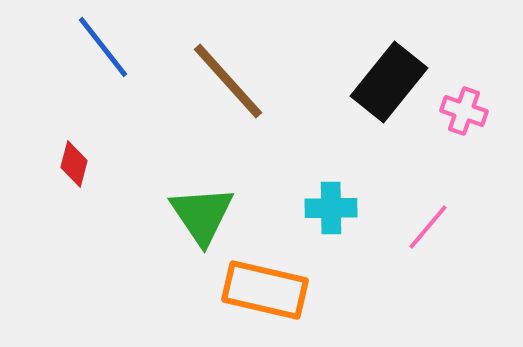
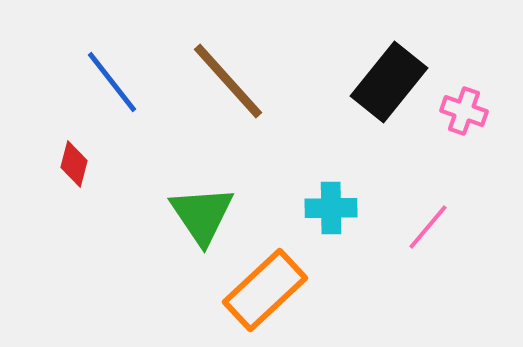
blue line: moved 9 px right, 35 px down
orange rectangle: rotated 56 degrees counterclockwise
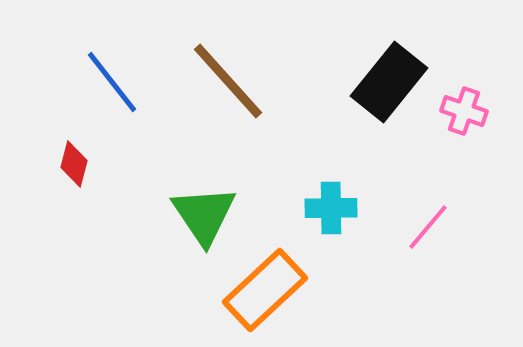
green triangle: moved 2 px right
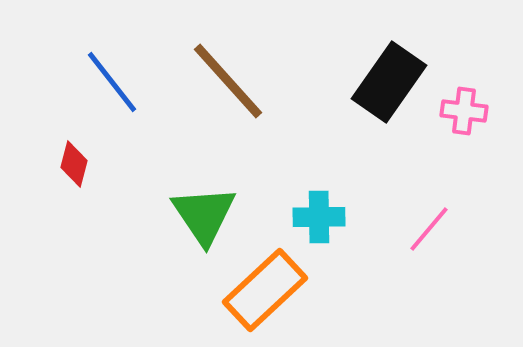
black rectangle: rotated 4 degrees counterclockwise
pink cross: rotated 12 degrees counterclockwise
cyan cross: moved 12 px left, 9 px down
pink line: moved 1 px right, 2 px down
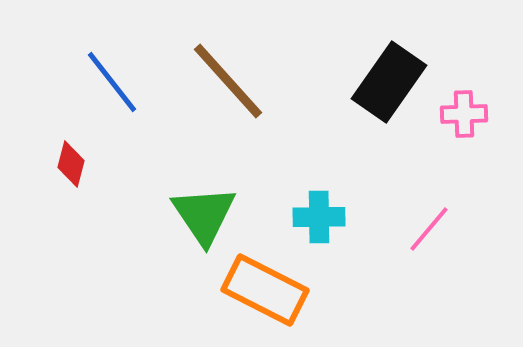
pink cross: moved 3 px down; rotated 9 degrees counterclockwise
red diamond: moved 3 px left
orange rectangle: rotated 70 degrees clockwise
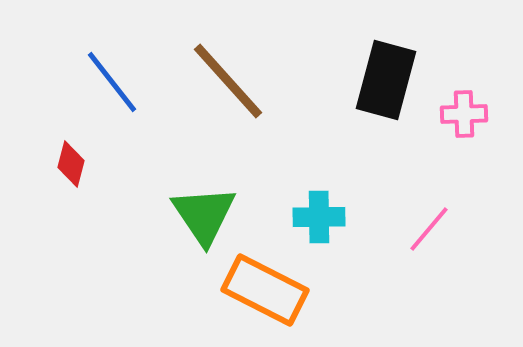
black rectangle: moved 3 px left, 2 px up; rotated 20 degrees counterclockwise
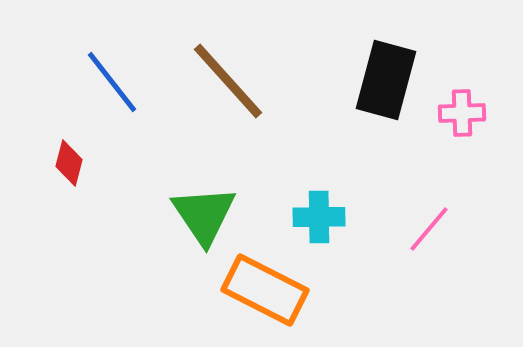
pink cross: moved 2 px left, 1 px up
red diamond: moved 2 px left, 1 px up
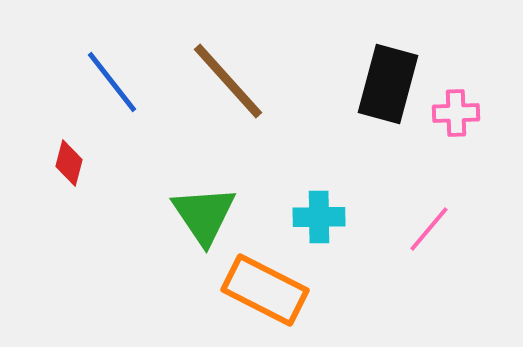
black rectangle: moved 2 px right, 4 px down
pink cross: moved 6 px left
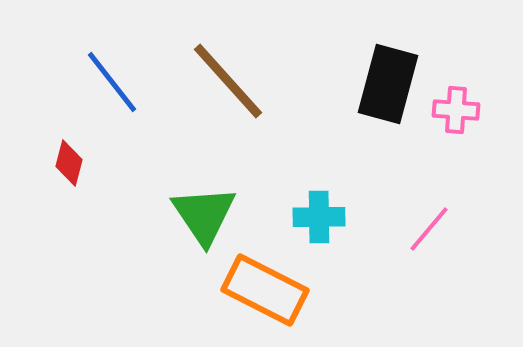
pink cross: moved 3 px up; rotated 6 degrees clockwise
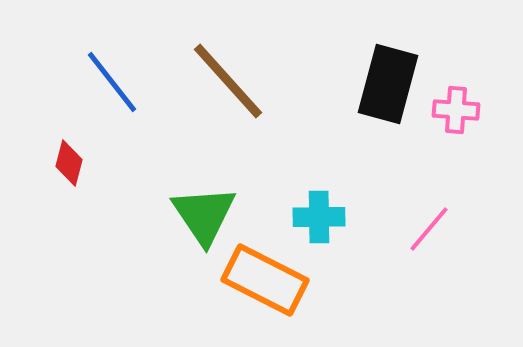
orange rectangle: moved 10 px up
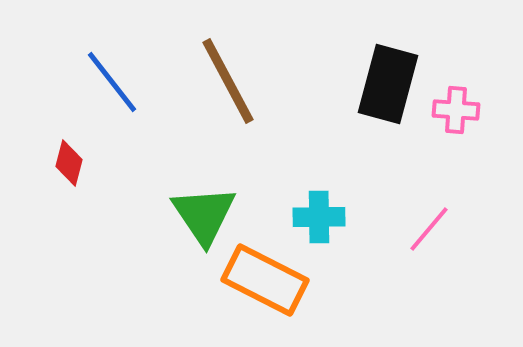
brown line: rotated 14 degrees clockwise
